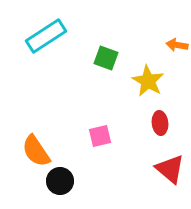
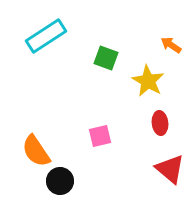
orange arrow: moved 6 px left; rotated 25 degrees clockwise
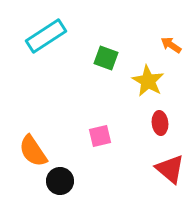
orange semicircle: moved 3 px left
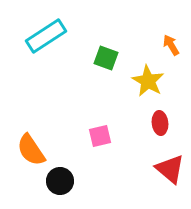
orange arrow: rotated 25 degrees clockwise
orange semicircle: moved 2 px left, 1 px up
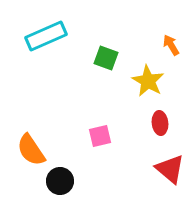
cyan rectangle: rotated 9 degrees clockwise
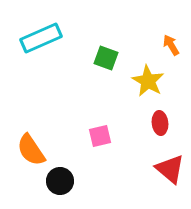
cyan rectangle: moved 5 px left, 2 px down
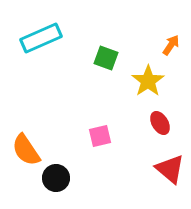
orange arrow: rotated 65 degrees clockwise
yellow star: rotated 8 degrees clockwise
red ellipse: rotated 25 degrees counterclockwise
orange semicircle: moved 5 px left
black circle: moved 4 px left, 3 px up
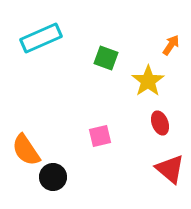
red ellipse: rotated 10 degrees clockwise
black circle: moved 3 px left, 1 px up
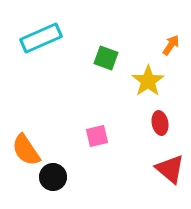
red ellipse: rotated 10 degrees clockwise
pink square: moved 3 px left
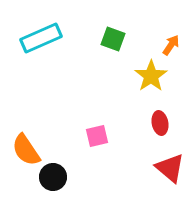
green square: moved 7 px right, 19 px up
yellow star: moved 3 px right, 5 px up
red triangle: moved 1 px up
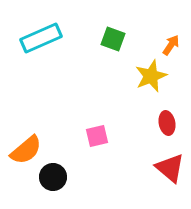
yellow star: rotated 12 degrees clockwise
red ellipse: moved 7 px right
orange semicircle: rotated 96 degrees counterclockwise
